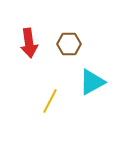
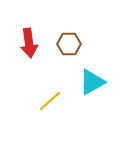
yellow line: rotated 20 degrees clockwise
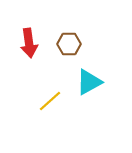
cyan triangle: moved 3 px left
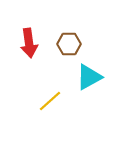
cyan triangle: moved 5 px up
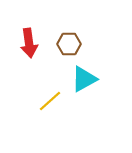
cyan triangle: moved 5 px left, 2 px down
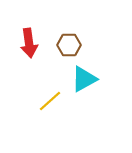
brown hexagon: moved 1 px down
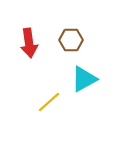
brown hexagon: moved 2 px right, 5 px up
yellow line: moved 1 px left, 1 px down
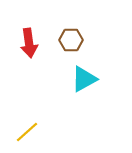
yellow line: moved 22 px left, 30 px down
